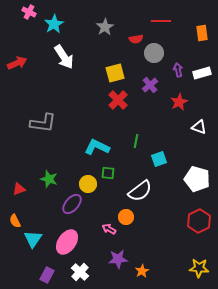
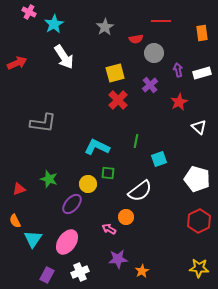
white triangle: rotated 21 degrees clockwise
white cross: rotated 24 degrees clockwise
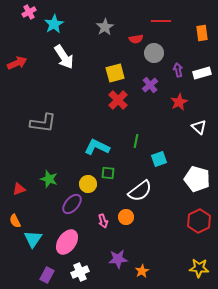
pink cross: rotated 32 degrees clockwise
pink arrow: moved 6 px left, 8 px up; rotated 136 degrees counterclockwise
